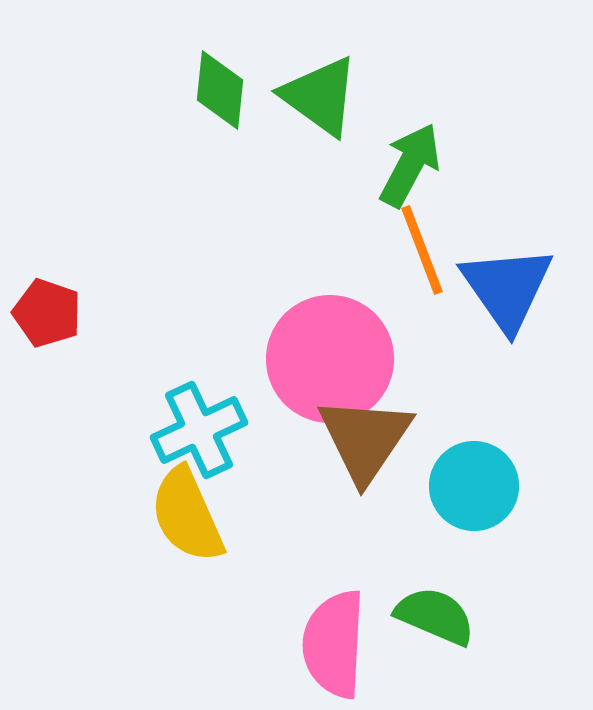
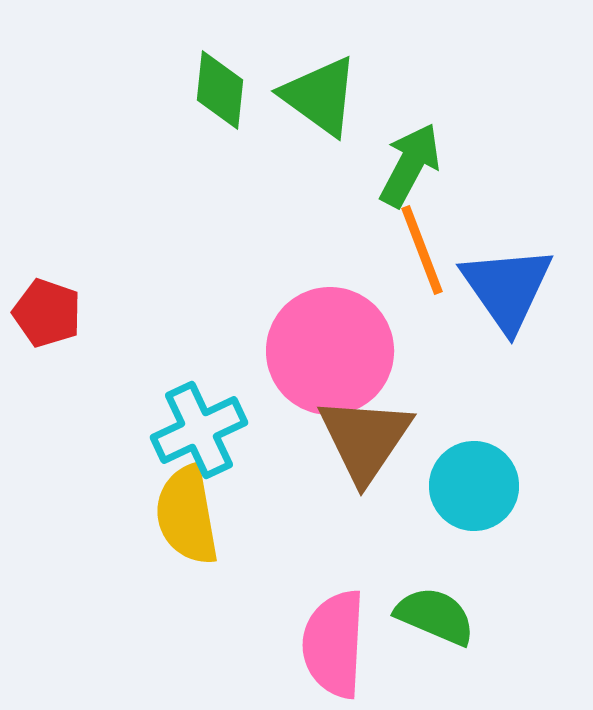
pink circle: moved 8 px up
yellow semicircle: rotated 14 degrees clockwise
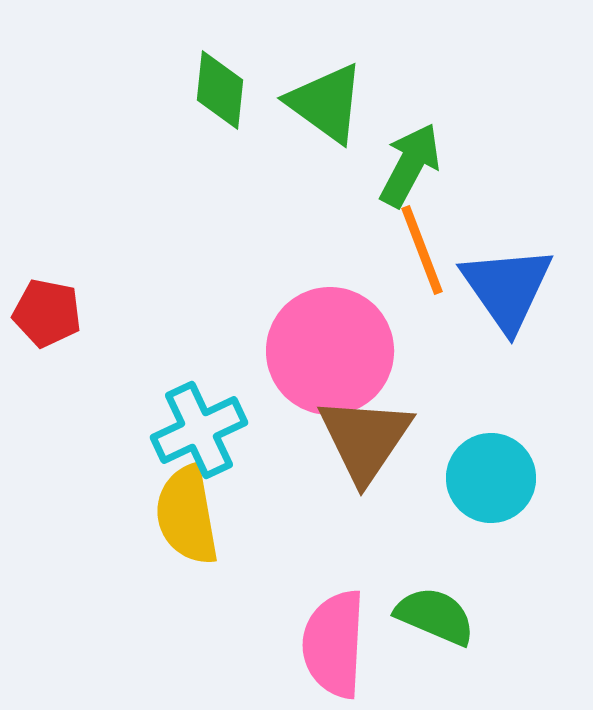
green triangle: moved 6 px right, 7 px down
red pentagon: rotated 8 degrees counterclockwise
cyan circle: moved 17 px right, 8 px up
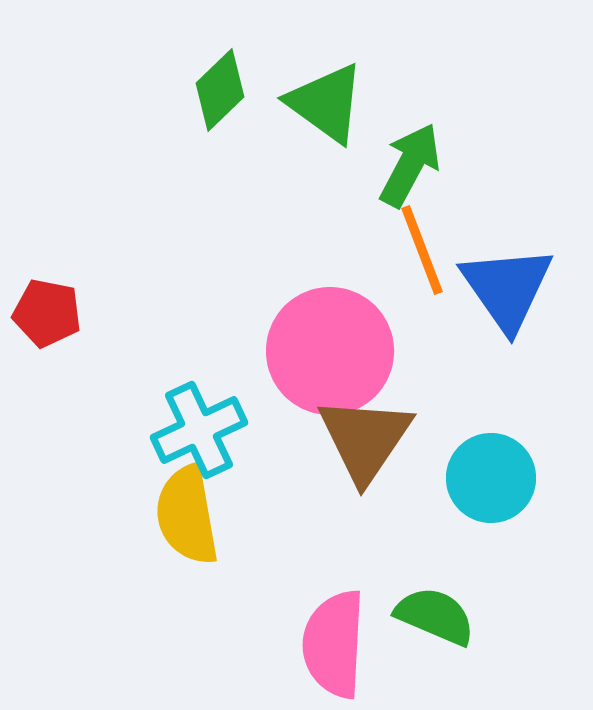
green diamond: rotated 40 degrees clockwise
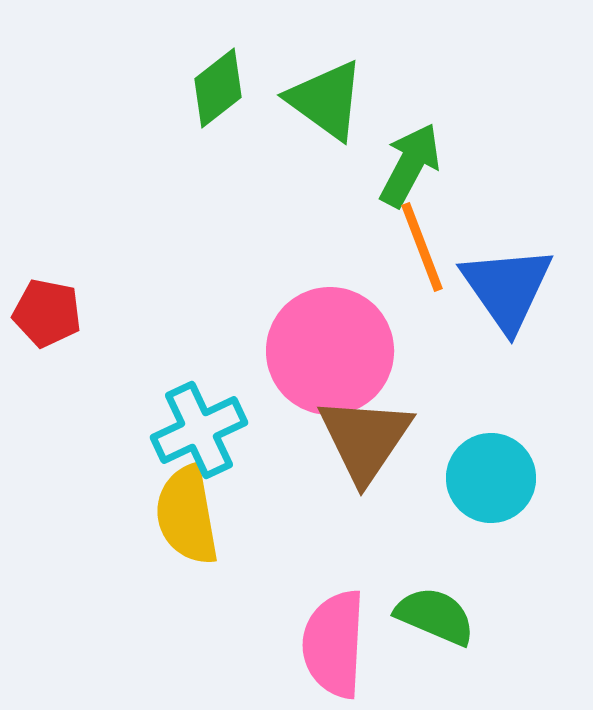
green diamond: moved 2 px left, 2 px up; rotated 6 degrees clockwise
green triangle: moved 3 px up
orange line: moved 3 px up
